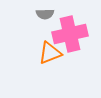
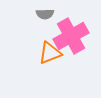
pink cross: moved 1 px right, 2 px down; rotated 16 degrees counterclockwise
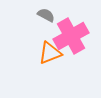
gray semicircle: moved 1 px right, 1 px down; rotated 150 degrees counterclockwise
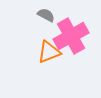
orange triangle: moved 1 px left, 1 px up
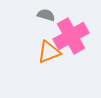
gray semicircle: rotated 12 degrees counterclockwise
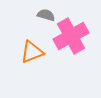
orange triangle: moved 17 px left
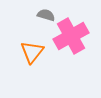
orange triangle: rotated 30 degrees counterclockwise
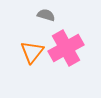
pink cross: moved 5 px left, 12 px down
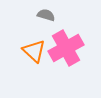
orange triangle: moved 2 px right, 1 px up; rotated 25 degrees counterclockwise
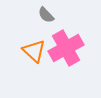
gray semicircle: rotated 150 degrees counterclockwise
